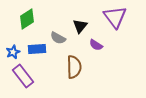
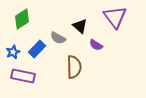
green diamond: moved 5 px left
black triangle: rotated 28 degrees counterclockwise
blue rectangle: rotated 42 degrees counterclockwise
purple rectangle: rotated 40 degrees counterclockwise
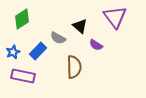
blue rectangle: moved 1 px right, 2 px down
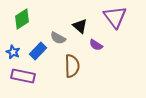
blue star: rotated 24 degrees counterclockwise
brown semicircle: moved 2 px left, 1 px up
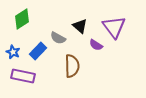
purple triangle: moved 1 px left, 10 px down
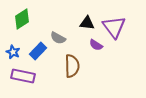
black triangle: moved 7 px right, 3 px up; rotated 35 degrees counterclockwise
